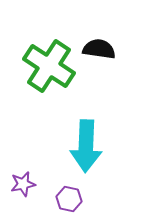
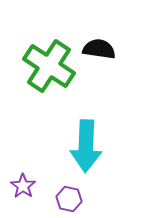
purple star: moved 2 px down; rotated 25 degrees counterclockwise
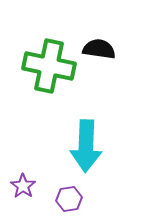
green cross: rotated 21 degrees counterclockwise
purple hexagon: rotated 20 degrees counterclockwise
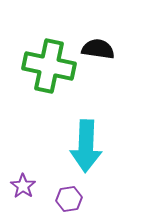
black semicircle: moved 1 px left
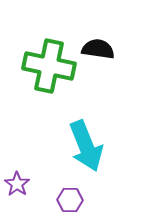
cyan arrow: rotated 24 degrees counterclockwise
purple star: moved 6 px left, 2 px up
purple hexagon: moved 1 px right, 1 px down; rotated 10 degrees clockwise
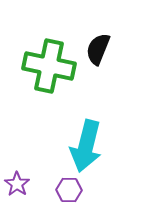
black semicircle: rotated 76 degrees counterclockwise
cyan arrow: rotated 36 degrees clockwise
purple hexagon: moved 1 px left, 10 px up
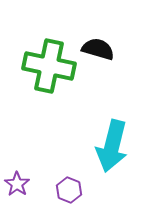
black semicircle: rotated 84 degrees clockwise
cyan arrow: moved 26 px right
purple hexagon: rotated 20 degrees clockwise
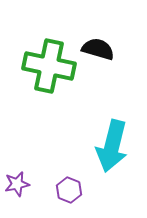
purple star: rotated 25 degrees clockwise
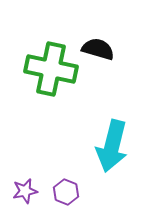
green cross: moved 2 px right, 3 px down
purple star: moved 8 px right, 7 px down
purple hexagon: moved 3 px left, 2 px down
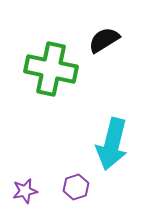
black semicircle: moved 6 px right, 9 px up; rotated 48 degrees counterclockwise
cyan arrow: moved 2 px up
purple hexagon: moved 10 px right, 5 px up; rotated 20 degrees clockwise
